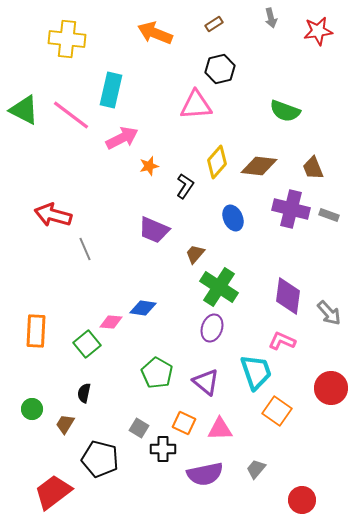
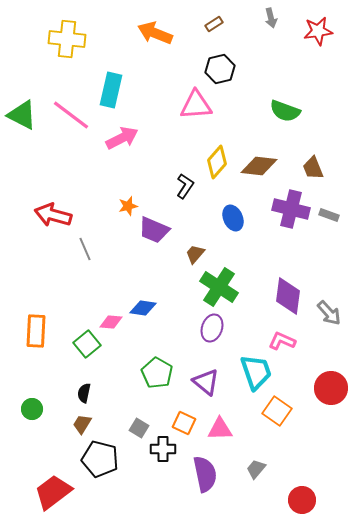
green triangle at (24, 110): moved 2 px left, 5 px down
orange star at (149, 166): moved 21 px left, 40 px down
brown trapezoid at (65, 424): moved 17 px right
purple semicircle at (205, 474): rotated 90 degrees counterclockwise
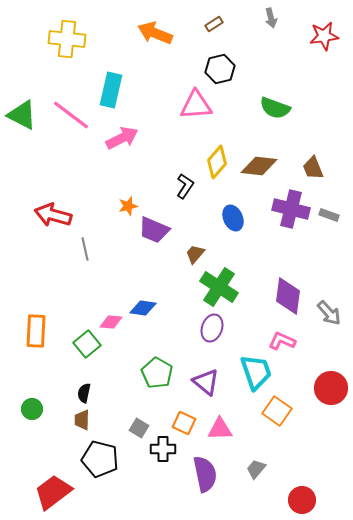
red star at (318, 31): moved 6 px right, 5 px down
green semicircle at (285, 111): moved 10 px left, 3 px up
gray line at (85, 249): rotated 10 degrees clockwise
brown trapezoid at (82, 424): moved 4 px up; rotated 30 degrees counterclockwise
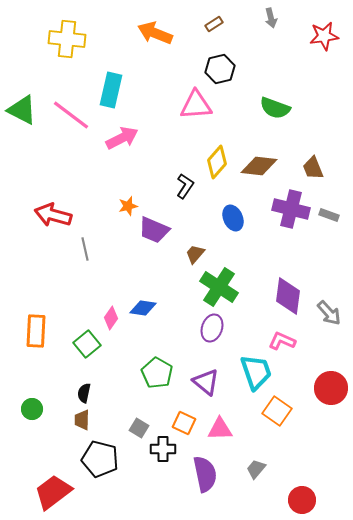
green triangle at (22, 115): moved 5 px up
pink diamond at (111, 322): moved 4 px up; rotated 60 degrees counterclockwise
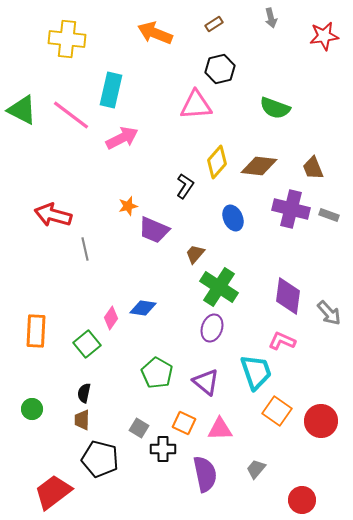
red circle at (331, 388): moved 10 px left, 33 px down
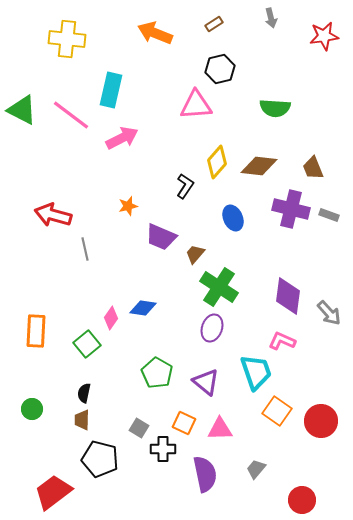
green semicircle at (275, 108): rotated 16 degrees counterclockwise
purple trapezoid at (154, 230): moved 7 px right, 7 px down
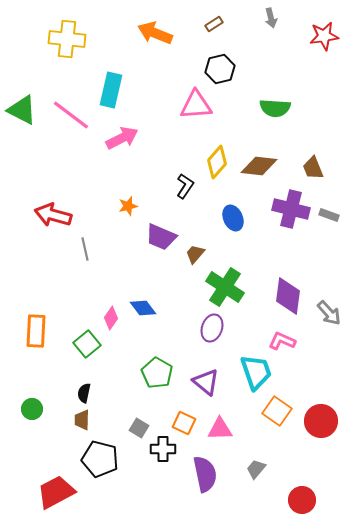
green cross at (219, 287): moved 6 px right
blue diamond at (143, 308): rotated 44 degrees clockwise
red trapezoid at (53, 492): moved 3 px right; rotated 9 degrees clockwise
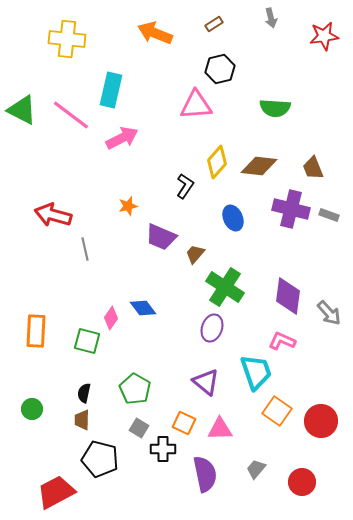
green square at (87, 344): moved 3 px up; rotated 36 degrees counterclockwise
green pentagon at (157, 373): moved 22 px left, 16 px down
red circle at (302, 500): moved 18 px up
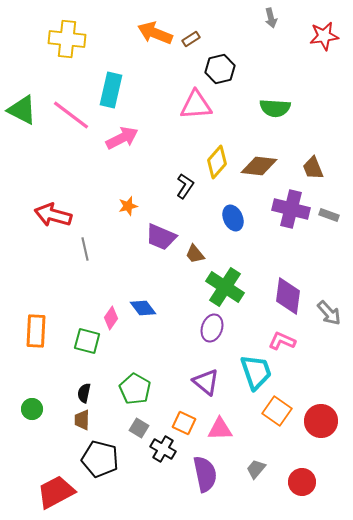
brown rectangle at (214, 24): moved 23 px left, 15 px down
brown trapezoid at (195, 254): rotated 80 degrees counterclockwise
black cross at (163, 449): rotated 30 degrees clockwise
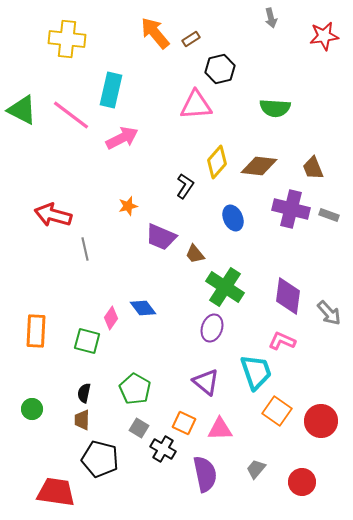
orange arrow at (155, 33): rotated 28 degrees clockwise
red trapezoid at (56, 492): rotated 36 degrees clockwise
